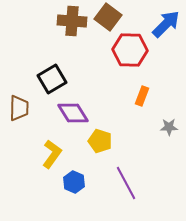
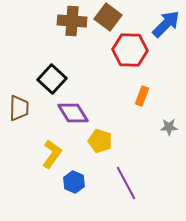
black square: rotated 16 degrees counterclockwise
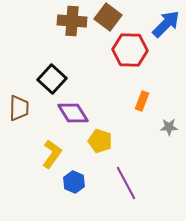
orange rectangle: moved 5 px down
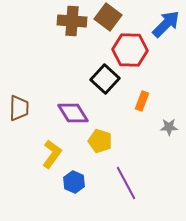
black square: moved 53 px right
